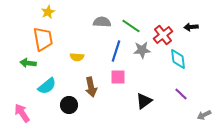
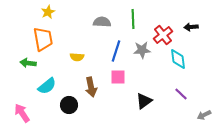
green line: moved 2 px right, 7 px up; rotated 54 degrees clockwise
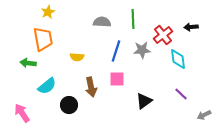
pink square: moved 1 px left, 2 px down
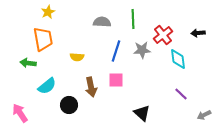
black arrow: moved 7 px right, 6 px down
pink square: moved 1 px left, 1 px down
black triangle: moved 2 px left, 12 px down; rotated 42 degrees counterclockwise
pink arrow: moved 2 px left
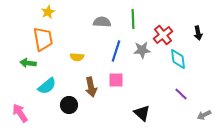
black arrow: rotated 96 degrees counterclockwise
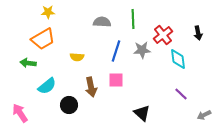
yellow star: rotated 24 degrees clockwise
orange trapezoid: rotated 70 degrees clockwise
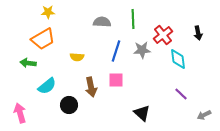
pink arrow: rotated 18 degrees clockwise
